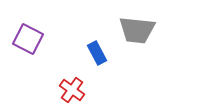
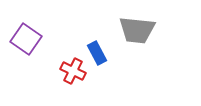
purple square: moved 2 px left; rotated 8 degrees clockwise
red cross: moved 1 px right, 19 px up; rotated 10 degrees counterclockwise
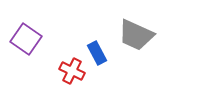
gray trapezoid: moved 1 px left, 5 px down; rotated 18 degrees clockwise
red cross: moved 1 px left
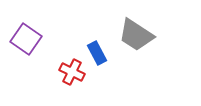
gray trapezoid: rotated 9 degrees clockwise
red cross: moved 1 px down
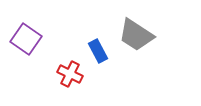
blue rectangle: moved 1 px right, 2 px up
red cross: moved 2 px left, 2 px down
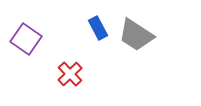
blue rectangle: moved 23 px up
red cross: rotated 20 degrees clockwise
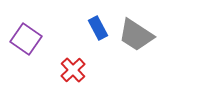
red cross: moved 3 px right, 4 px up
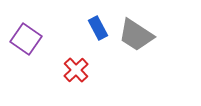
red cross: moved 3 px right
